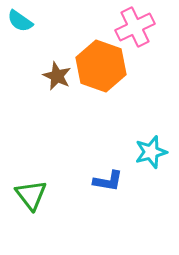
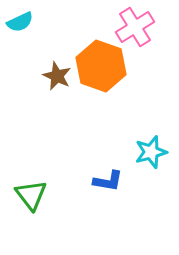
cyan semicircle: moved 1 px down; rotated 60 degrees counterclockwise
pink cross: rotated 6 degrees counterclockwise
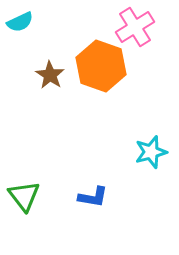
brown star: moved 7 px left, 1 px up; rotated 8 degrees clockwise
blue L-shape: moved 15 px left, 16 px down
green triangle: moved 7 px left, 1 px down
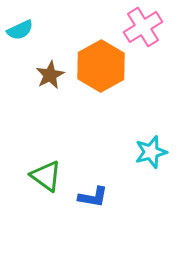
cyan semicircle: moved 8 px down
pink cross: moved 8 px right
orange hexagon: rotated 12 degrees clockwise
brown star: rotated 12 degrees clockwise
green triangle: moved 22 px right, 20 px up; rotated 16 degrees counterclockwise
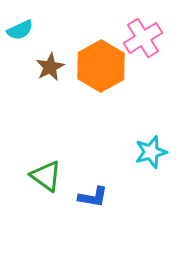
pink cross: moved 11 px down
brown star: moved 8 px up
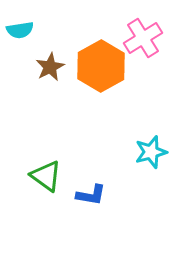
cyan semicircle: rotated 16 degrees clockwise
blue L-shape: moved 2 px left, 2 px up
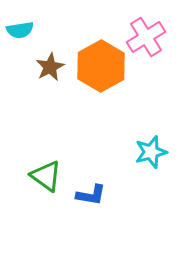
pink cross: moved 3 px right, 1 px up
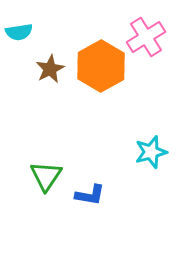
cyan semicircle: moved 1 px left, 2 px down
brown star: moved 2 px down
green triangle: rotated 28 degrees clockwise
blue L-shape: moved 1 px left
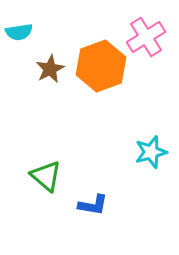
orange hexagon: rotated 9 degrees clockwise
green triangle: rotated 24 degrees counterclockwise
blue L-shape: moved 3 px right, 10 px down
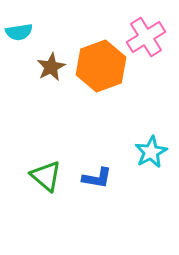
brown star: moved 1 px right, 2 px up
cyan star: rotated 12 degrees counterclockwise
blue L-shape: moved 4 px right, 27 px up
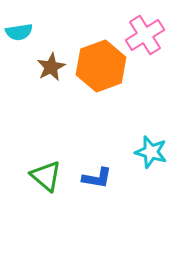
pink cross: moved 1 px left, 2 px up
cyan star: rotated 28 degrees counterclockwise
